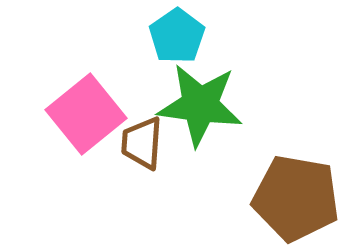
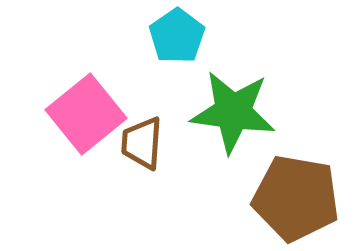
green star: moved 33 px right, 7 px down
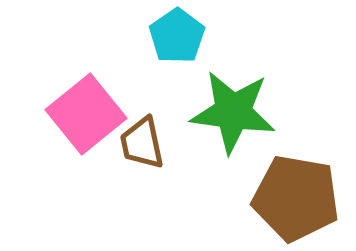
brown trapezoid: rotated 16 degrees counterclockwise
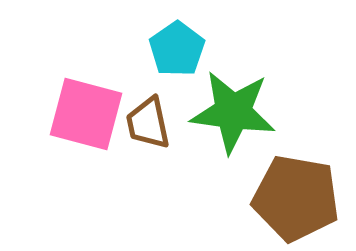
cyan pentagon: moved 13 px down
pink square: rotated 36 degrees counterclockwise
brown trapezoid: moved 6 px right, 20 px up
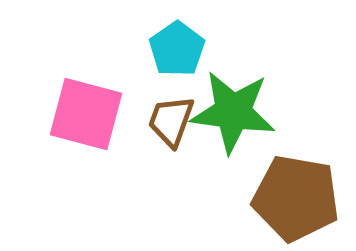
brown trapezoid: moved 23 px right, 2 px up; rotated 32 degrees clockwise
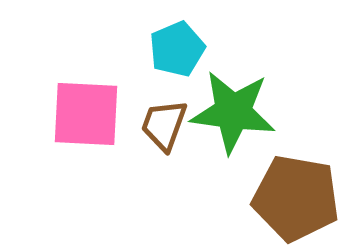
cyan pentagon: rotated 12 degrees clockwise
pink square: rotated 12 degrees counterclockwise
brown trapezoid: moved 7 px left, 4 px down
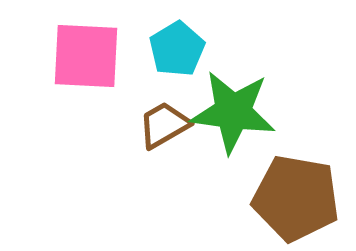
cyan pentagon: rotated 8 degrees counterclockwise
pink square: moved 58 px up
brown trapezoid: rotated 40 degrees clockwise
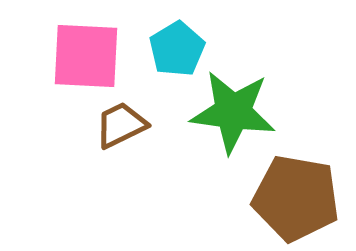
brown trapezoid: moved 43 px left; rotated 4 degrees clockwise
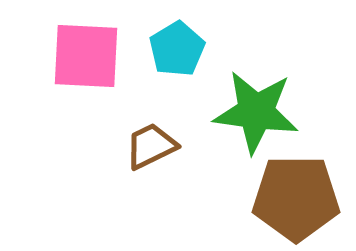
green star: moved 23 px right
brown trapezoid: moved 30 px right, 21 px down
brown pentagon: rotated 10 degrees counterclockwise
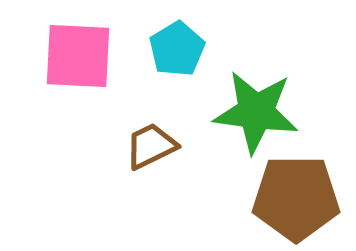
pink square: moved 8 px left
